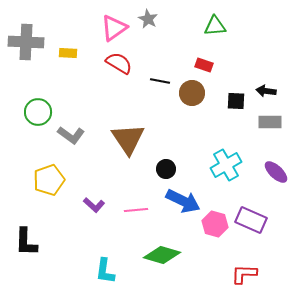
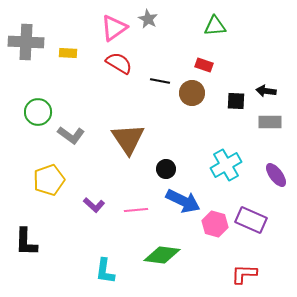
purple ellipse: moved 3 px down; rotated 10 degrees clockwise
green diamond: rotated 9 degrees counterclockwise
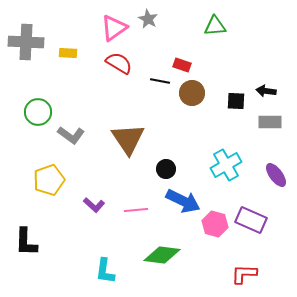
red rectangle: moved 22 px left
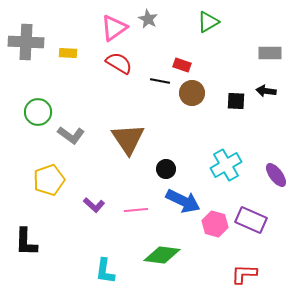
green triangle: moved 7 px left, 4 px up; rotated 25 degrees counterclockwise
gray rectangle: moved 69 px up
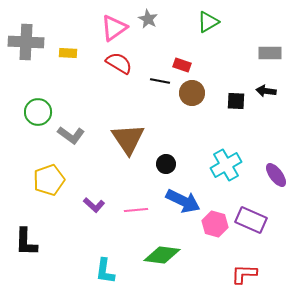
black circle: moved 5 px up
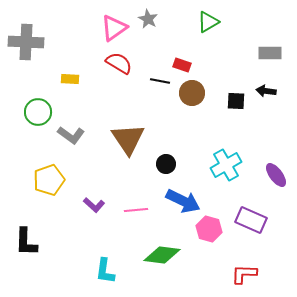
yellow rectangle: moved 2 px right, 26 px down
pink hexagon: moved 6 px left, 5 px down
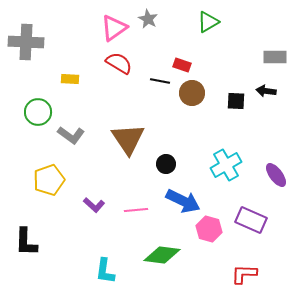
gray rectangle: moved 5 px right, 4 px down
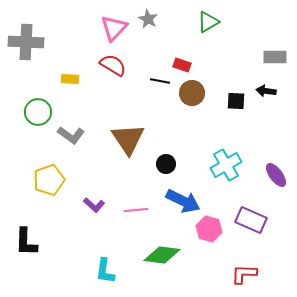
pink triangle: rotated 12 degrees counterclockwise
red semicircle: moved 6 px left, 2 px down
